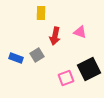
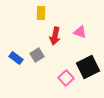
blue rectangle: rotated 16 degrees clockwise
black square: moved 1 px left, 2 px up
pink square: rotated 21 degrees counterclockwise
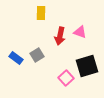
red arrow: moved 5 px right
black square: moved 1 px left, 1 px up; rotated 10 degrees clockwise
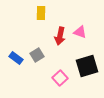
pink square: moved 6 px left
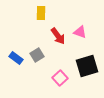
red arrow: moved 2 px left; rotated 48 degrees counterclockwise
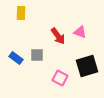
yellow rectangle: moved 20 px left
gray square: rotated 32 degrees clockwise
pink square: rotated 21 degrees counterclockwise
